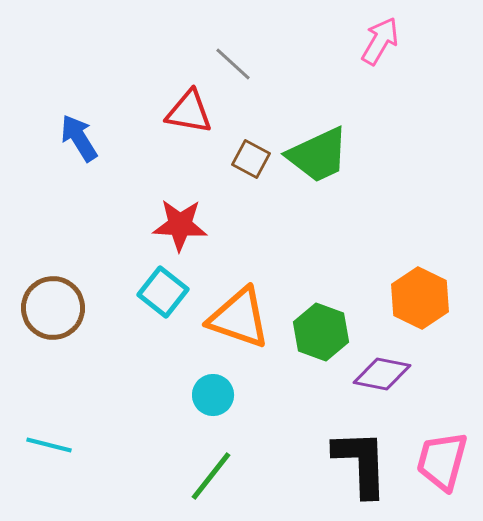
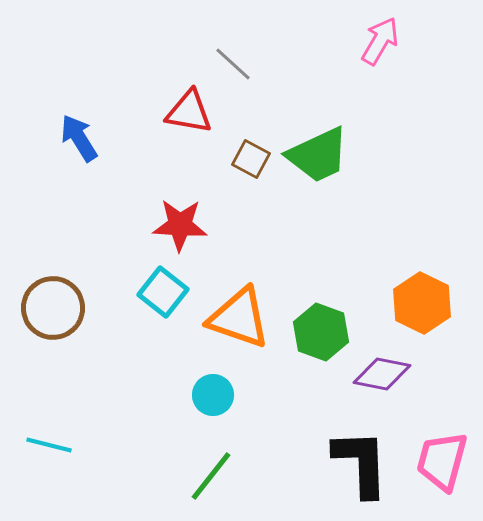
orange hexagon: moved 2 px right, 5 px down
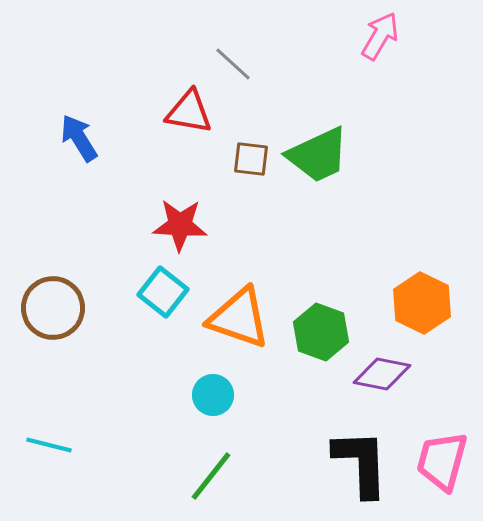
pink arrow: moved 5 px up
brown square: rotated 21 degrees counterclockwise
